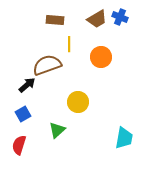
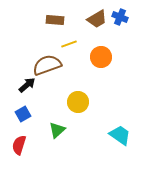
yellow line: rotated 70 degrees clockwise
cyan trapezoid: moved 4 px left, 3 px up; rotated 65 degrees counterclockwise
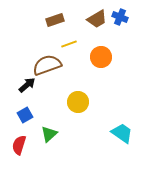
brown rectangle: rotated 24 degrees counterclockwise
blue square: moved 2 px right, 1 px down
green triangle: moved 8 px left, 4 px down
cyan trapezoid: moved 2 px right, 2 px up
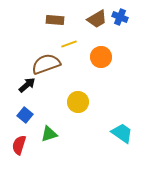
brown rectangle: rotated 24 degrees clockwise
brown semicircle: moved 1 px left, 1 px up
blue square: rotated 21 degrees counterclockwise
green triangle: rotated 24 degrees clockwise
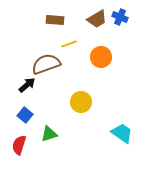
yellow circle: moved 3 px right
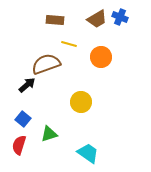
yellow line: rotated 35 degrees clockwise
blue square: moved 2 px left, 4 px down
cyan trapezoid: moved 34 px left, 20 px down
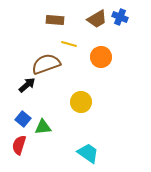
green triangle: moved 6 px left, 7 px up; rotated 12 degrees clockwise
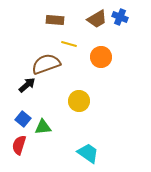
yellow circle: moved 2 px left, 1 px up
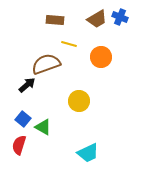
green triangle: rotated 36 degrees clockwise
cyan trapezoid: rotated 120 degrees clockwise
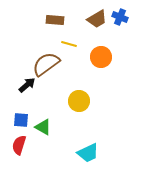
brown semicircle: rotated 16 degrees counterclockwise
blue square: moved 2 px left, 1 px down; rotated 35 degrees counterclockwise
